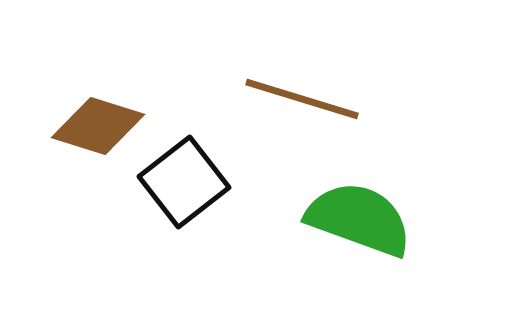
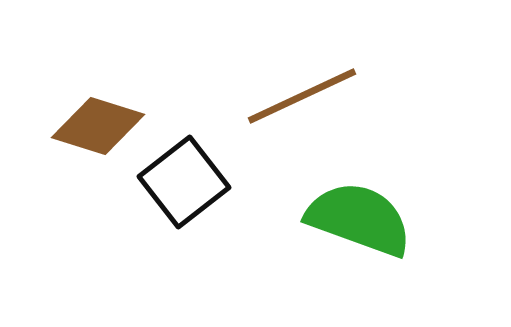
brown line: moved 3 px up; rotated 42 degrees counterclockwise
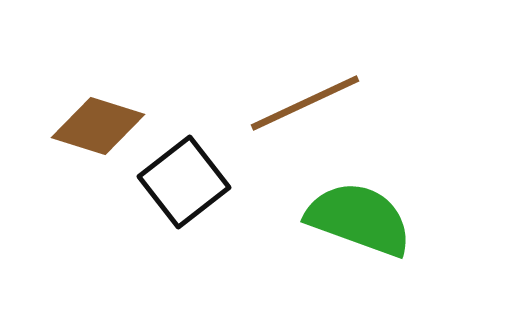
brown line: moved 3 px right, 7 px down
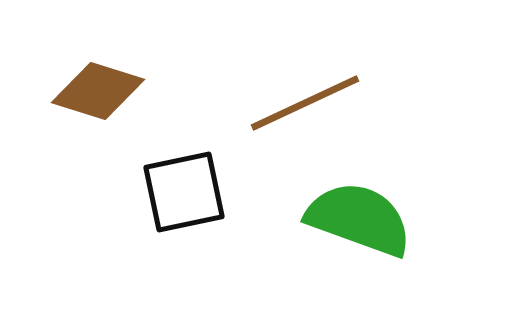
brown diamond: moved 35 px up
black square: moved 10 px down; rotated 26 degrees clockwise
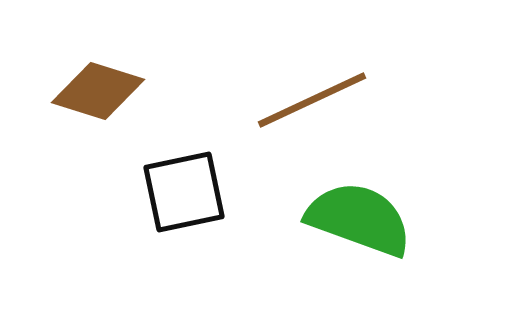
brown line: moved 7 px right, 3 px up
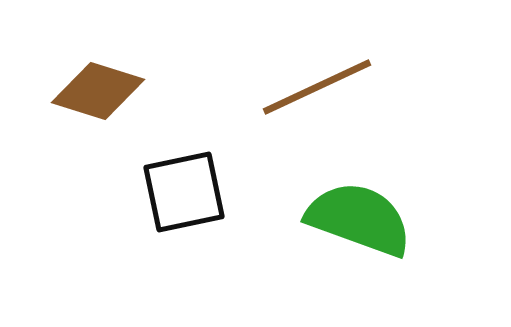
brown line: moved 5 px right, 13 px up
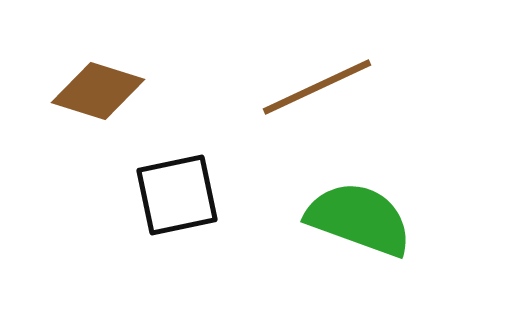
black square: moved 7 px left, 3 px down
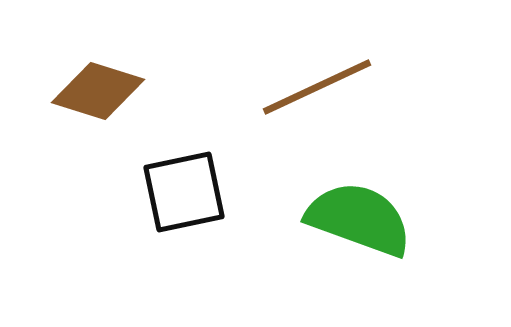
black square: moved 7 px right, 3 px up
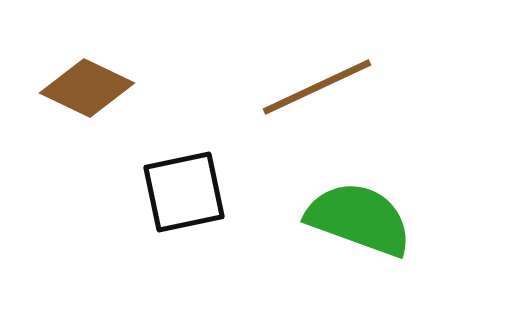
brown diamond: moved 11 px left, 3 px up; rotated 8 degrees clockwise
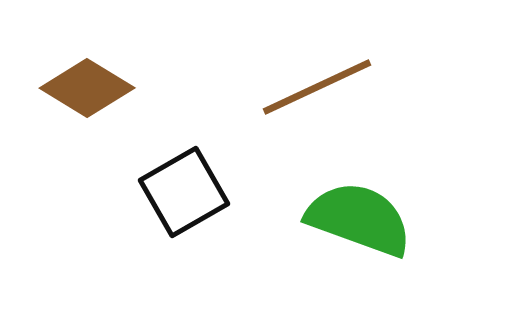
brown diamond: rotated 6 degrees clockwise
black square: rotated 18 degrees counterclockwise
